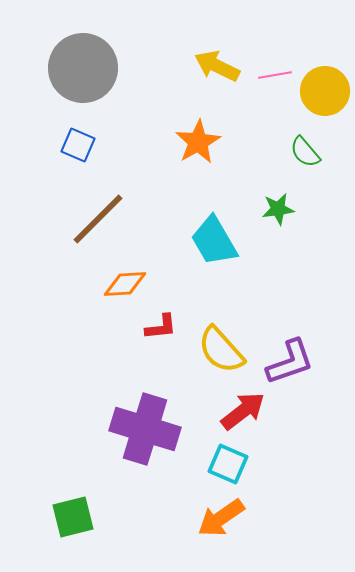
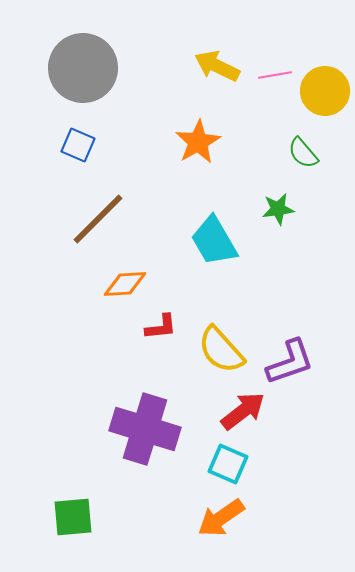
green semicircle: moved 2 px left, 1 px down
green square: rotated 9 degrees clockwise
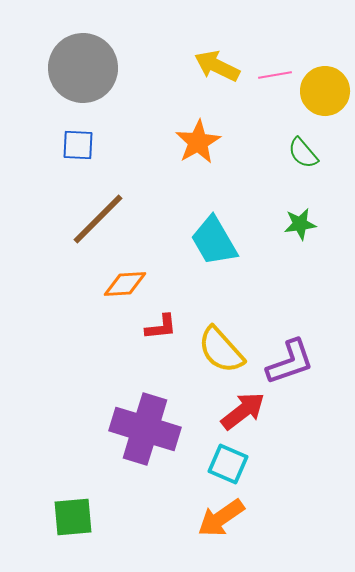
blue square: rotated 20 degrees counterclockwise
green star: moved 22 px right, 15 px down
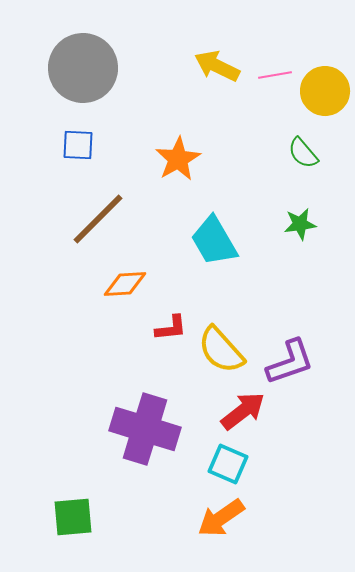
orange star: moved 20 px left, 17 px down
red L-shape: moved 10 px right, 1 px down
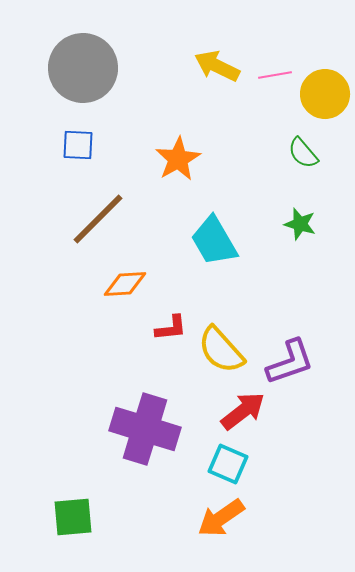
yellow circle: moved 3 px down
green star: rotated 24 degrees clockwise
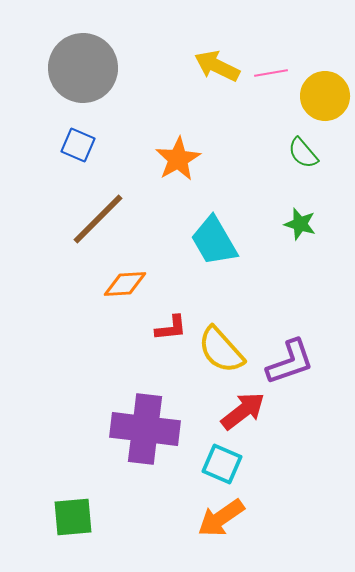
pink line: moved 4 px left, 2 px up
yellow circle: moved 2 px down
blue square: rotated 20 degrees clockwise
purple cross: rotated 10 degrees counterclockwise
cyan square: moved 6 px left
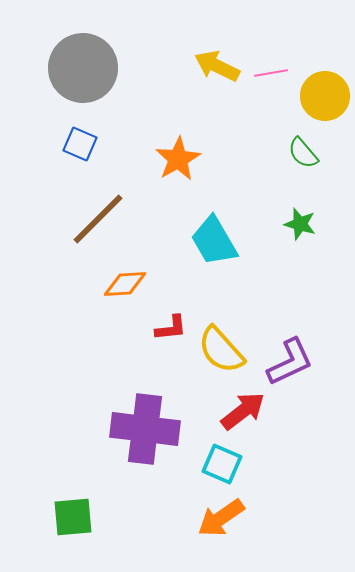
blue square: moved 2 px right, 1 px up
purple L-shape: rotated 6 degrees counterclockwise
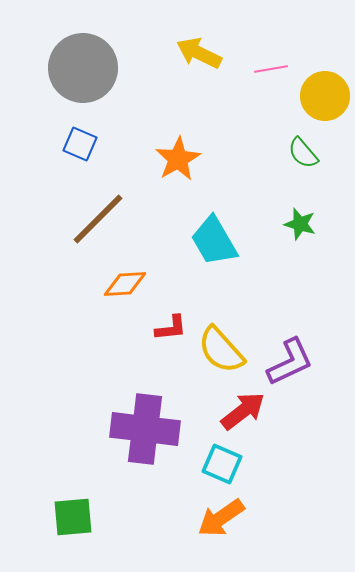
yellow arrow: moved 18 px left, 13 px up
pink line: moved 4 px up
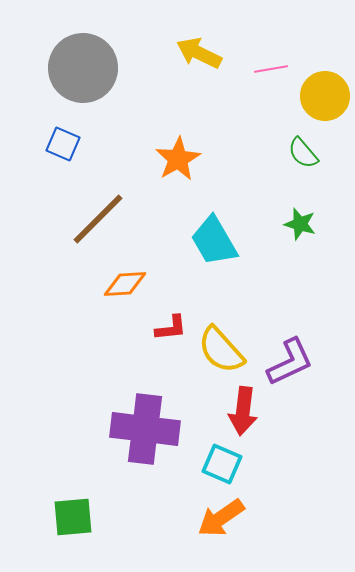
blue square: moved 17 px left
red arrow: rotated 135 degrees clockwise
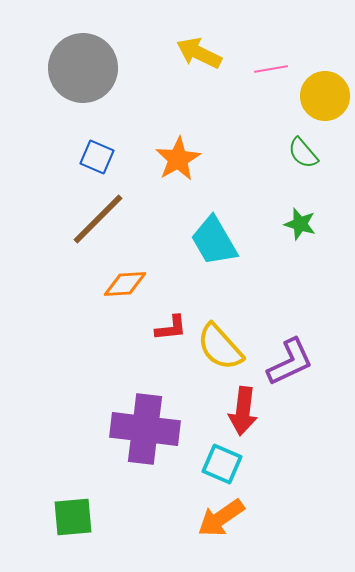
blue square: moved 34 px right, 13 px down
yellow semicircle: moved 1 px left, 3 px up
